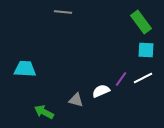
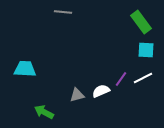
gray triangle: moved 1 px right, 5 px up; rotated 28 degrees counterclockwise
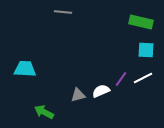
green rectangle: rotated 40 degrees counterclockwise
gray triangle: moved 1 px right
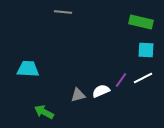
cyan trapezoid: moved 3 px right
purple line: moved 1 px down
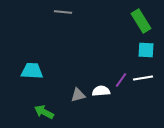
green rectangle: moved 1 px up; rotated 45 degrees clockwise
cyan trapezoid: moved 4 px right, 2 px down
white line: rotated 18 degrees clockwise
white semicircle: rotated 18 degrees clockwise
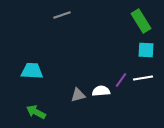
gray line: moved 1 px left, 3 px down; rotated 24 degrees counterclockwise
green arrow: moved 8 px left
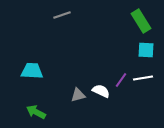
white semicircle: rotated 30 degrees clockwise
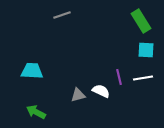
purple line: moved 2 px left, 3 px up; rotated 49 degrees counterclockwise
